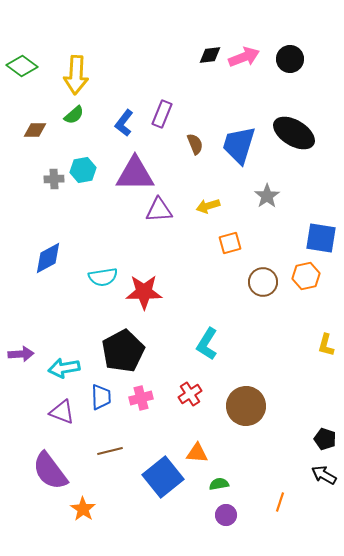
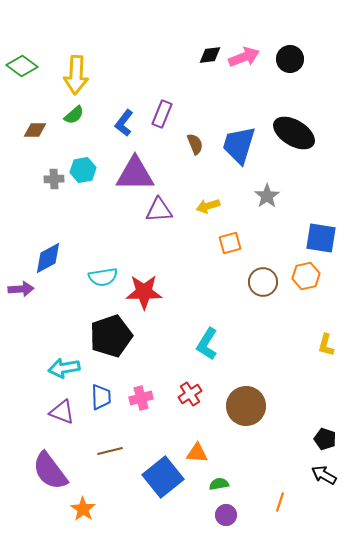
black pentagon at (123, 351): moved 12 px left, 15 px up; rotated 9 degrees clockwise
purple arrow at (21, 354): moved 65 px up
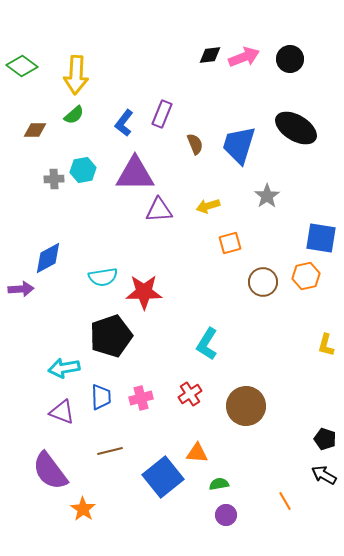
black ellipse at (294, 133): moved 2 px right, 5 px up
orange line at (280, 502): moved 5 px right, 1 px up; rotated 48 degrees counterclockwise
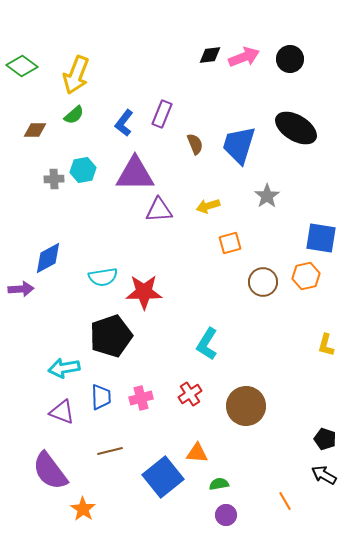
yellow arrow at (76, 75): rotated 18 degrees clockwise
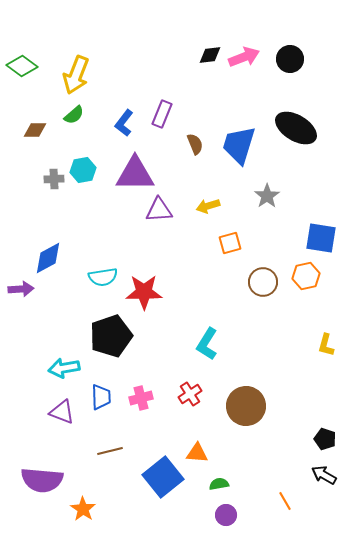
purple semicircle at (50, 471): moved 8 px left, 9 px down; rotated 48 degrees counterclockwise
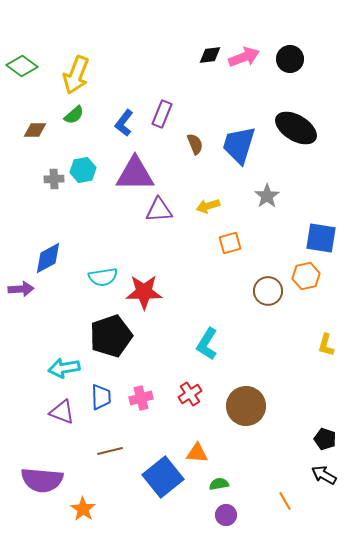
brown circle at (263, 282): moved 5 px right, 9 px down
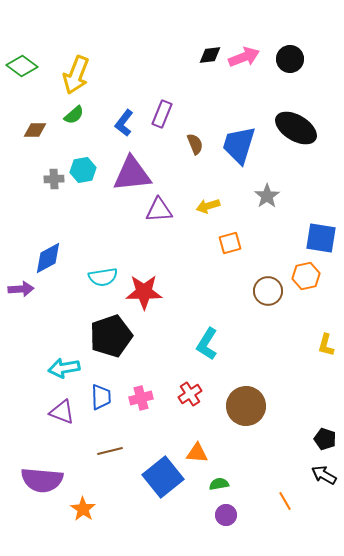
purple triangle at (135, 174): moved 3 px left; rotated 6 degrees counterclockwise
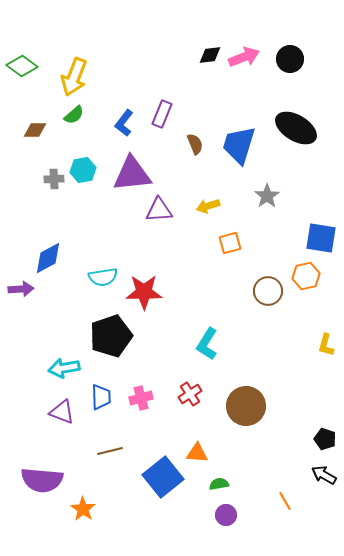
yellow arrow at (76, 75): moved 2 px left, 2 px down
